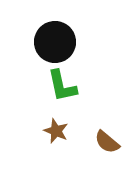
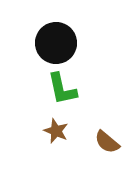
black circle: moved 1 px right, 1 px down
green L-shape: moved 3 px down
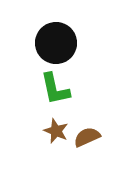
green L-shape: moved 7 px left
brown semicircle: moved 20 px left, 5 px up; rotated 116 degrees clockwise
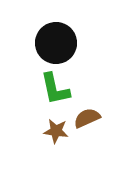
brown star: rotated 15 degrees counterclockwise
brown semicircle: moved 19 px up
